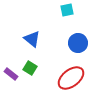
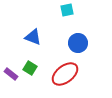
blue triangle: moved 1 px right, 2 px up; rotated 18 degrees counterclockwise
red ellipse: moved 6 px left, 4 px up
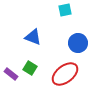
cyan square: moved 2 px left
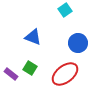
cyan square: rotated 24 degrees counterclockwise
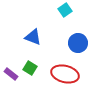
red ellipse: rotated 52 degrees clockwise
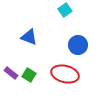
blue triangle: moved 4 px left
blue circle: moved 2 px down
green square: moved 1 px left, 7 px down
purple rectangle: moved 1 px up
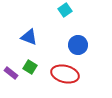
green square: moved 1 px right, 8 px up
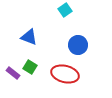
purple rectangle: moved 2 px right
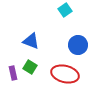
blue triangle: moved 2 px right, 4 px down
purple rectangle: rotated 40 degrees clockwise
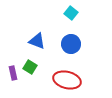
cyan square: moved 6 px right, 3 px down; rotated 16 degrees counterclockwise
blue triangle: moved 6 px right
blue circle: moved 7 px left, 1 px up
red ellipse: moved 2 px right, 6 px down
